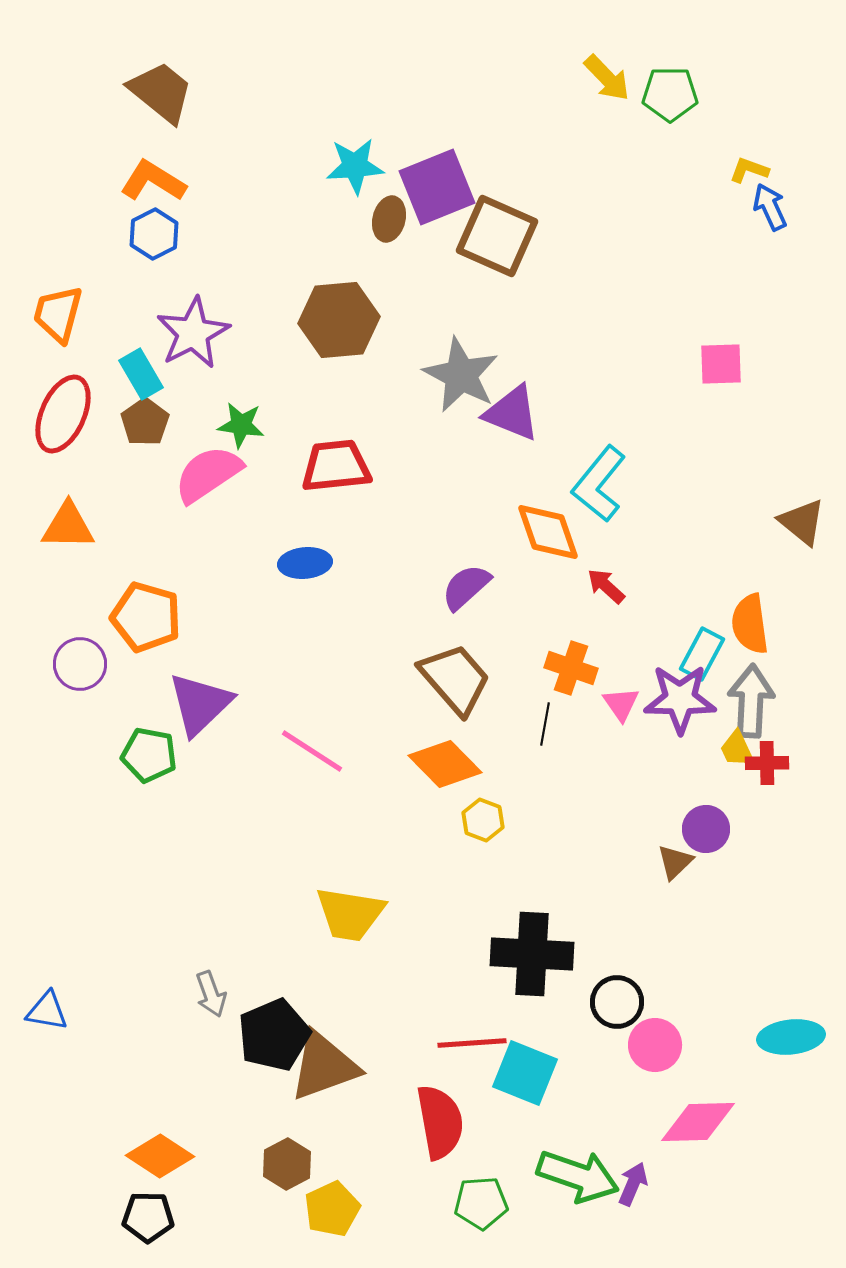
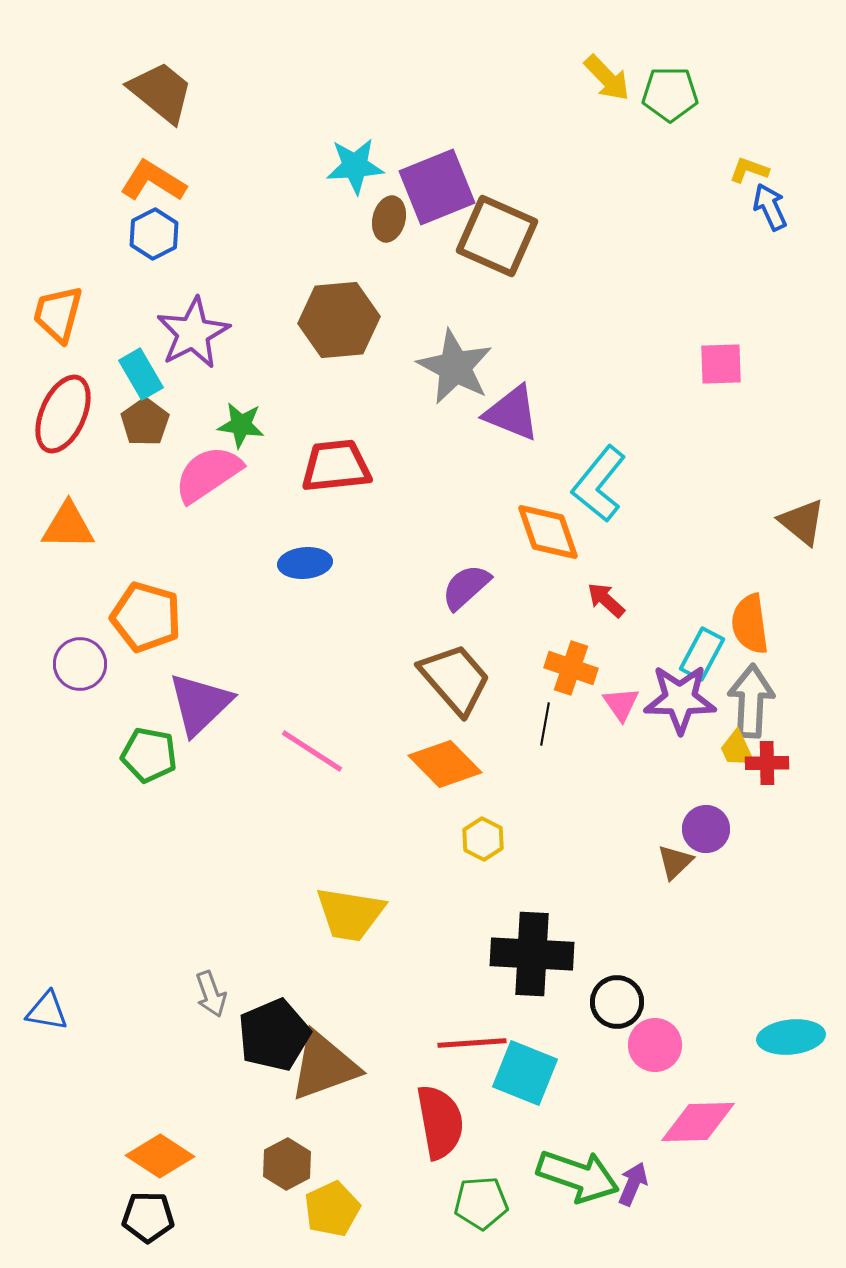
gray star at (461, 375): moved 6 px left, 8 px up
red arrow at (606, 586): moved 14 px down
yellow hexagon at (483, 820): moved 19 px down; rotated 6 degrees clockwise
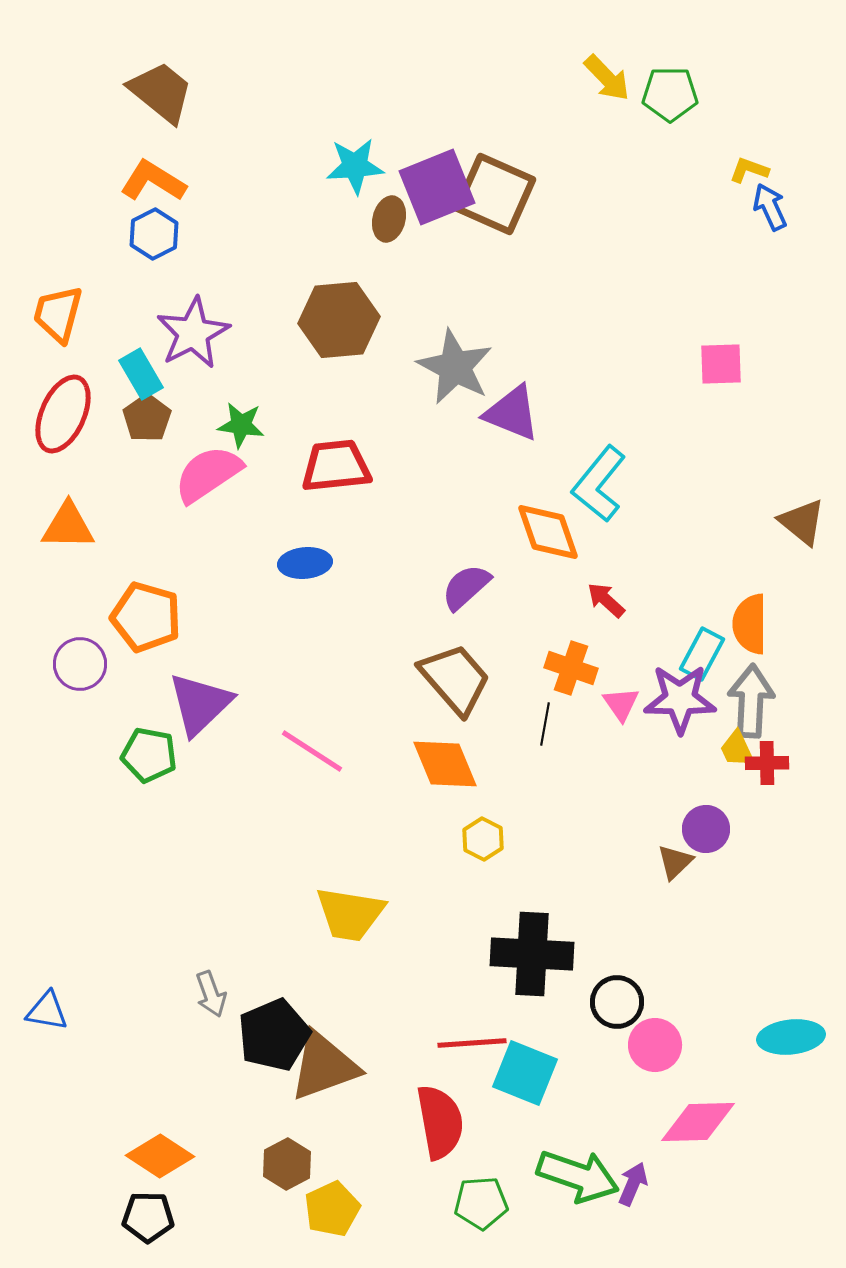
brown square at (497, 236): moved 2 px left, 42 px up
brown pentagon at (145, 422): moved 2 px right, 4 px up
orange semicircle at (750, 624): rotated 8 degrees clockwise
orange diamond at (445, 764): rotated 22 degrees clockwise
